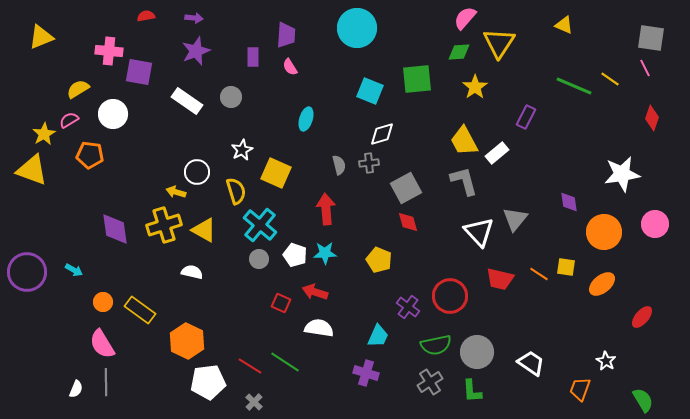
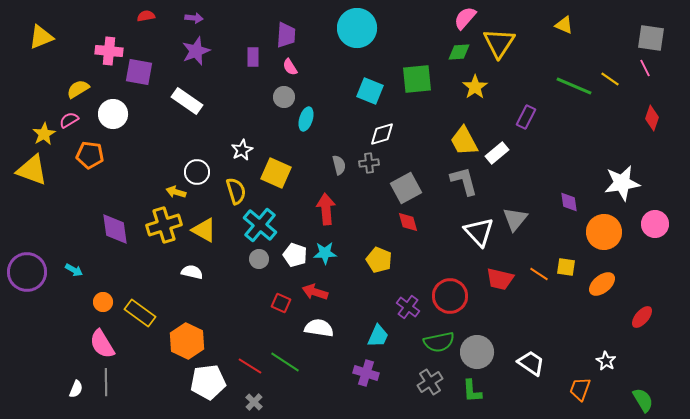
gray circle at (231, 97): moved 53 px right
white star at (622, 174): moved 9 px down
yellow rectangle at (140, 310): moved 3 px down
green semicircle at (436, 345): moved 3 px right, 3 px up
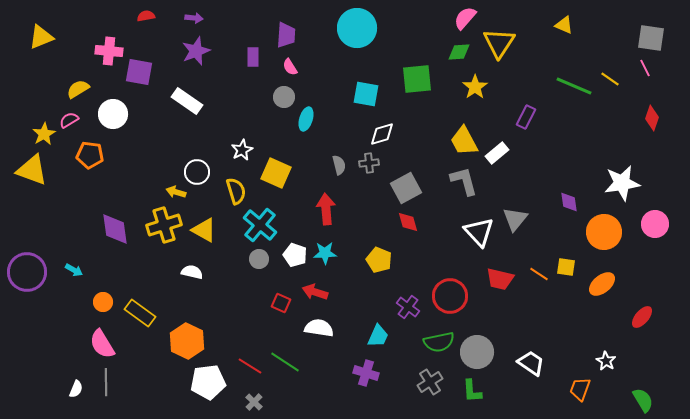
cyan square at (370, 91): moved 4 px left, 3 px down; rotated 12 degrees counterclockwise
